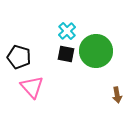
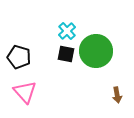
pink triangle: moved 7 px left, 5 px down
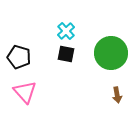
cyan cross: moved 1 px left
green circle: moved 15 px right, 2 px down
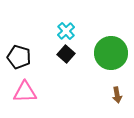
black square: rotated 30 degrees clockwise
pink triangle: rotated 50 degrees counterclockwise
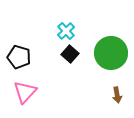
black square: moved 4 px right
pink triangle: rotated 45 degrees counterclockwise
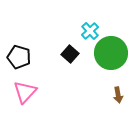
cyan cross: moved 24 px right
brown arrow: moved 1 px right
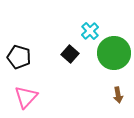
green circle: moved 3 px right
pink triangle: moved 1 px right, 5 px down
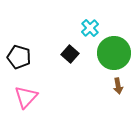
cyan cross: moved 3 px up
brown arrow: moved 9 px up
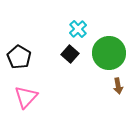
cyan cross: moved 12 px left, 1 px down
green circle: moved 5 px left
black pentagon: rotated 15 degrees clockwise
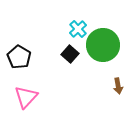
green circle: moved 6 px left, 8 px up
